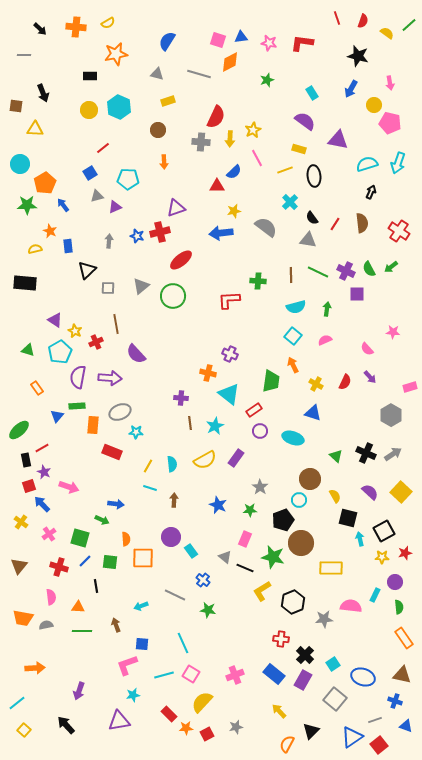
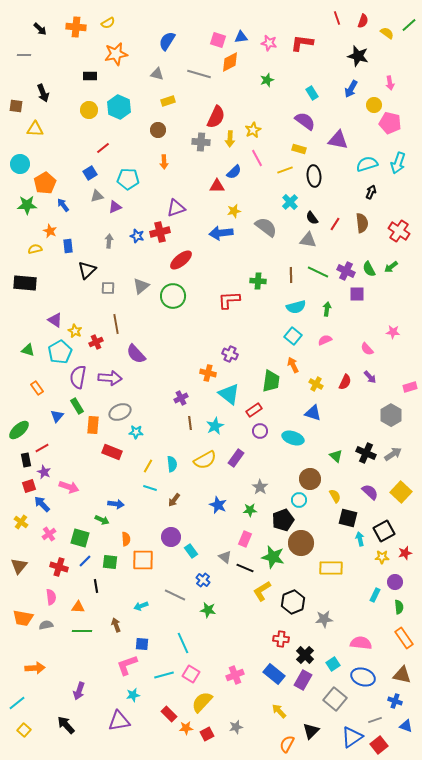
purple cross at (181, 398): rotated 32 degrees counterclockwise
green rectangle at (77, 406): rotated 63 degrees clockwise
brown arrow at (174, 500): rotated 144 degrees counterclockwise
orange square at (143, 558): moved 2 px down
pink semicircle at (351, 606): moved 10 px right, 37 px down
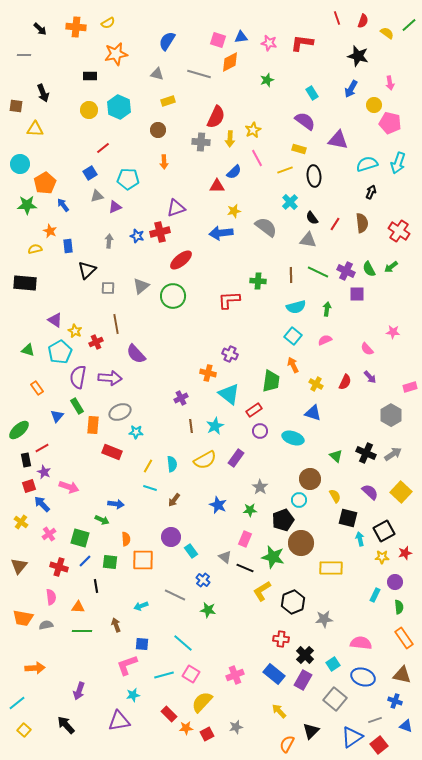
brown line at (190, 423): moved 1 px right, 3 px down
cyan line at (183, 643): rotated 25 degrees counterclockwise
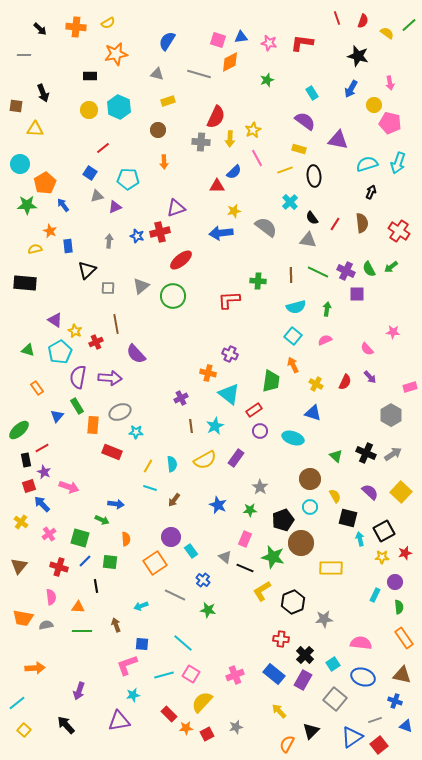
blue square at (90, 173): rotated 24 degrees counterclockwise
cyan circle at (299, 500): moved 11 px right, 7 px down
orange square at (143, 560): moved 12 px right, 3 px down; rotated 35 degrees counterclockwise
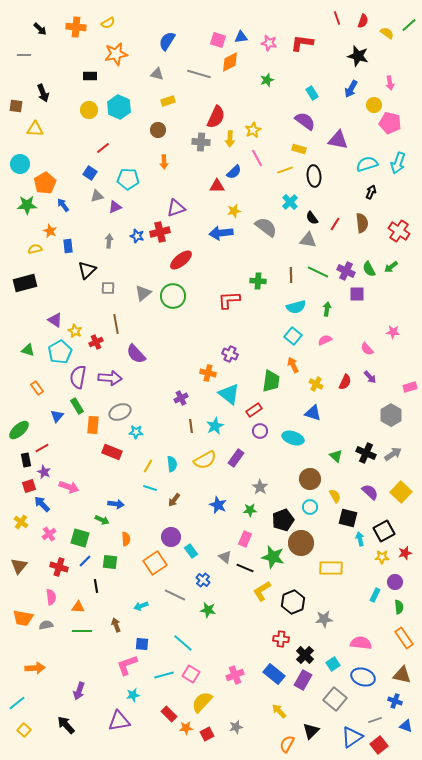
black rectangle at (25, 283): rotated 20 degrees counterclockwise
gray triangle at (141, 286): moved 2 px right, 7 px down
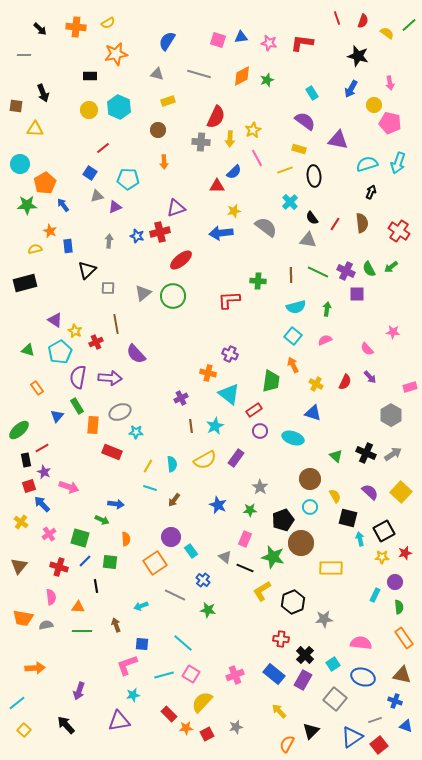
orange diamond at (230, 62): moved 12 px right, 14 px down
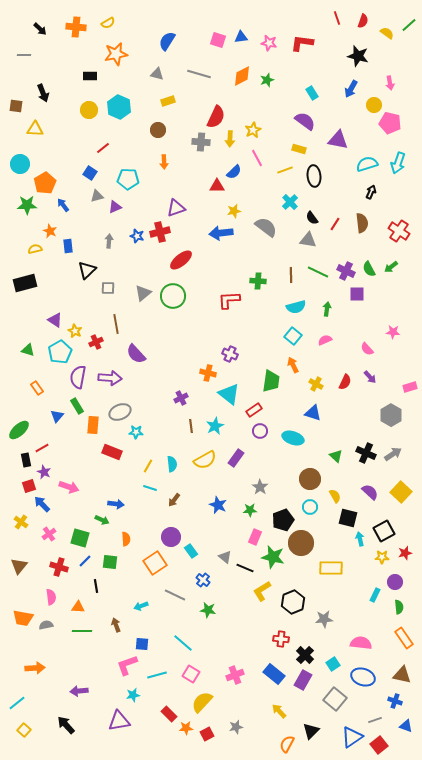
pink rectangle at (245, 539): moved 10 px right, 2 px up
cyan line at (164, 675): moved 7 px left
purple arrow at (79, 691): rotated 66 degrees clockwise
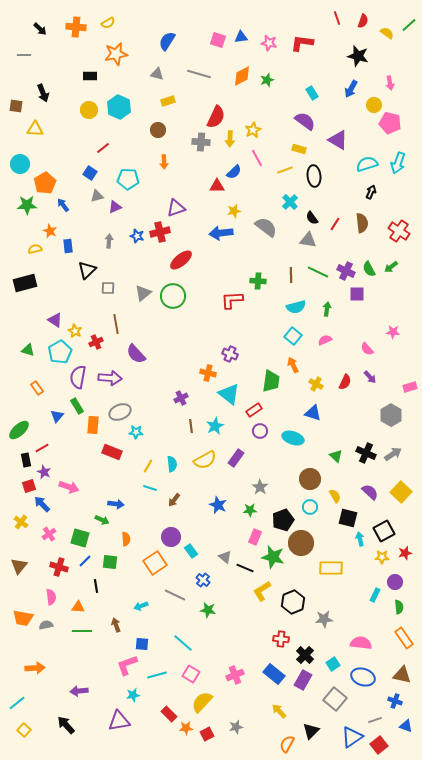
purple triangle at (338, 140): rotated 20 degrees clockwise
red L-shape at (229, 300): moved 3 px right
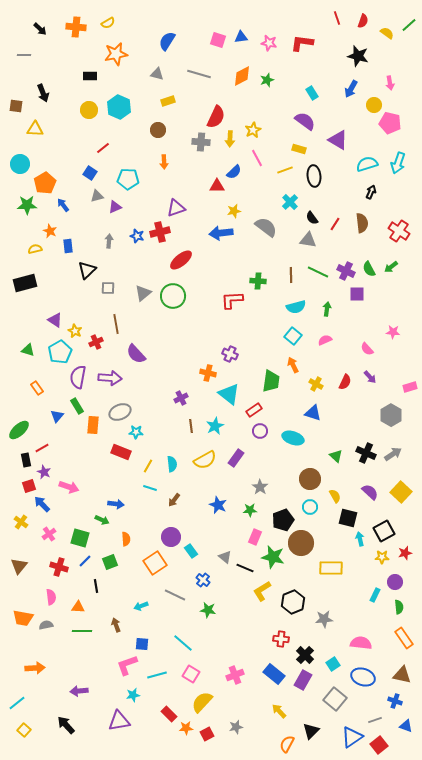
red rectangle at (112, 452): moved 9 px right
green square at (110, 562): rotated 28 degrees counterclockwise
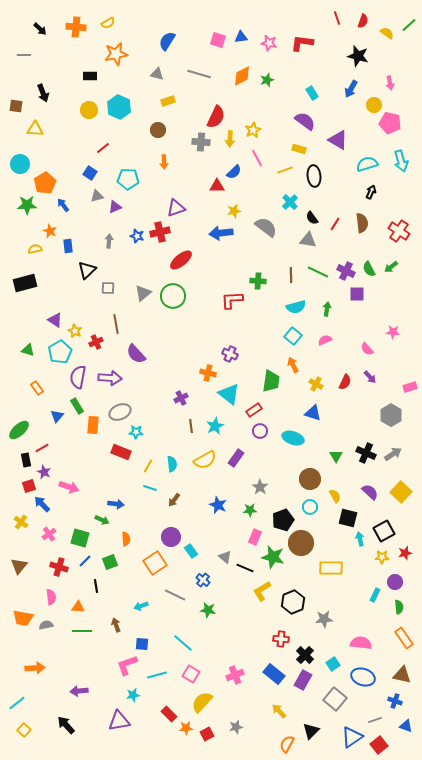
cyan arrow at (398, 163): moved 3 px right, 2 px up; rotated 35 degrees counterclockwise
green triangle at (336, 456): rotated 16 degrees clockwise
